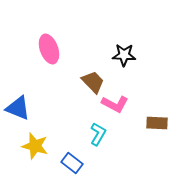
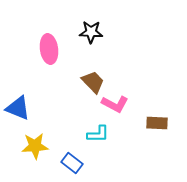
pink ellipse: rotated 12 degrees clockwise
black star: moved 33 px left, 23 px up
cyan L-shape: rotated 60 degrees clockwise
yellow star: rotated 20 degrees counterclockwise
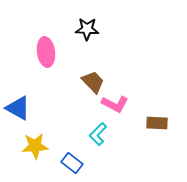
black star: moved 4 px left, 3 px up
pink ellipse: moved 3 px left, 3 px down
blue triangle: rotated 8 degrees clockwise
cyan L-shape: rotated 135 degrees clockwise
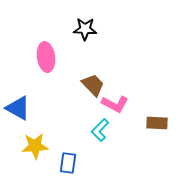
black star: moved 2 px left
pink ellipse: moved 5 px down
brown trapezoid: moved 3 px down
cyan L-shape: moved 2 px right, 4 px up
blue rectangle: moved 4 px left; rotated 60 degrees clockwise
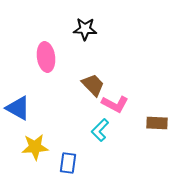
yellow star: moved 1 px down
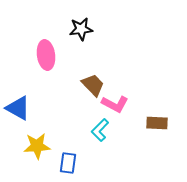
black star: moved 4 px left; rotated 10 degrees counterclockwise
pink ellipse: moved 2 px up
yellow star: moved 2 px right, 1 px up
